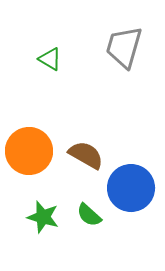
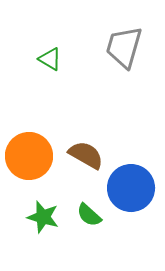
orange circle: moved 5 px down
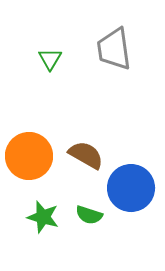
gray trapezoid: moved 10 px left, 2 px down; rotated 24 degrees counterclockwise
green triangle: rotated 30 degrees clockwise
green semicircle: rotated 24 degrees counterclockwise
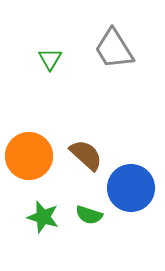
gray trapezoid: rotated 24 degrees counterclockwise
brown semicircle: rotated 12 degrees clockwise
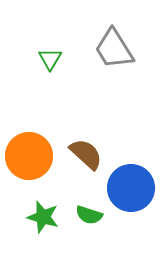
brown semicircle: moved 1 px up
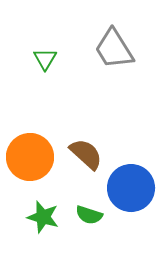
green triangle: moved 5 px left
orange circle: moved 1 px right, 1 px down
